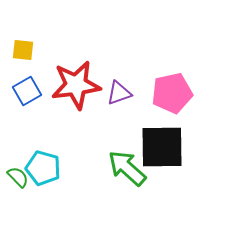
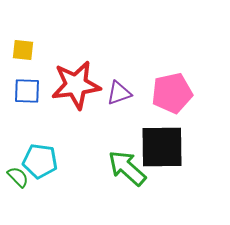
blue square: rotated 32 degrees clockwise
cyan pentagon: moved 3 px left, 7 px up; rotated 8 degrees counterclockwise
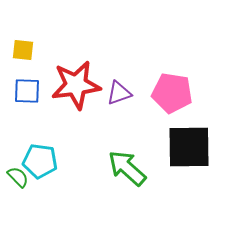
pink pentagon: rotated 21 degrees clockwise
black square: moved 27 px right
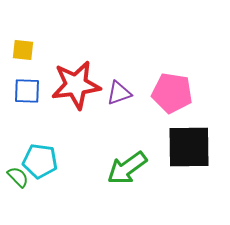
green arrow: rotated 78 degrees counterclockwise
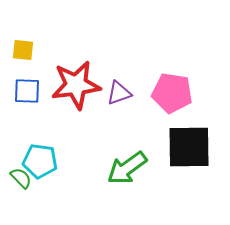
green semicircle: moved 3 px right, 1 px down
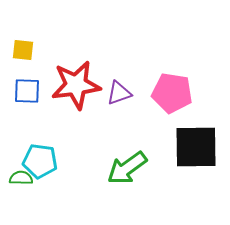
black square: moved 7 px right
green semicircle: rotated 45 degrees counterclockwise
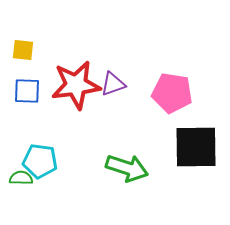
purple triangle: moved 6 px left, 9 px up
green arrow: rotated 126 degrees counterclockwise
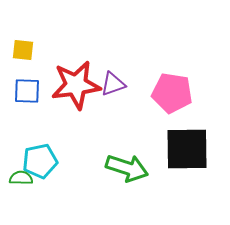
black square: moved 9 px left, 2 px down
cyan pentagon: rotated 20 degrees counterclockwise
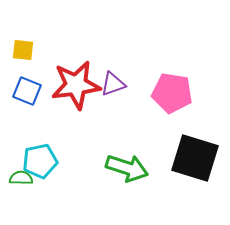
blue square: rotated 20 degrees clockwise
black square: moved 8 px right, 9 px down; rotated 18 degrees clockwise
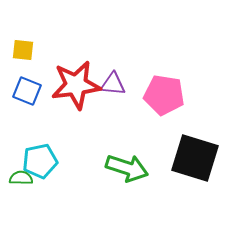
purple triangle: rotated 24 degrees clockwise
pink pentagon: moved 8 px left, 2 px down
